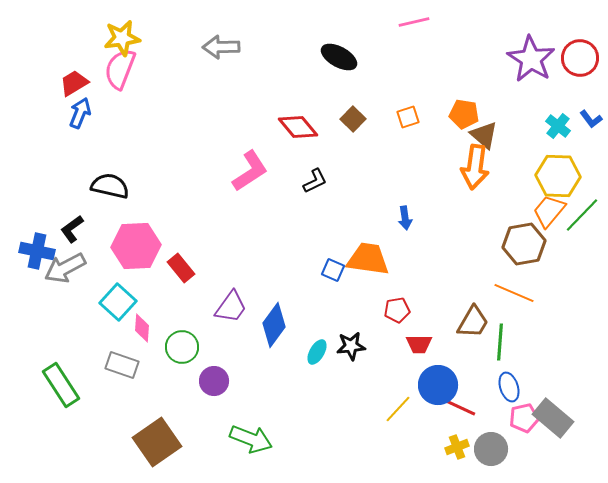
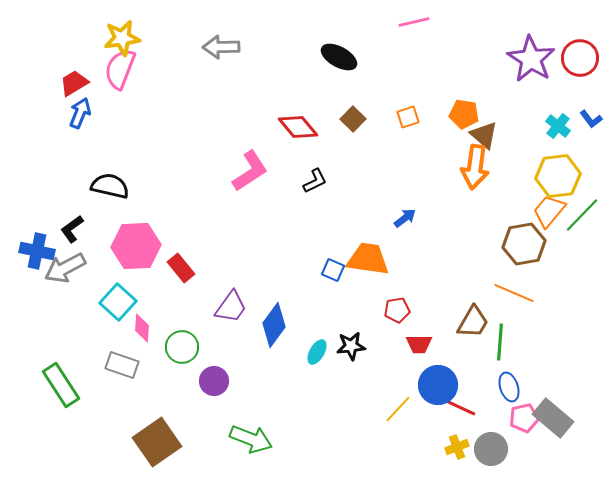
yellow hexagon at (558, 176): rotated 9 degrees counterclockwise
blue arrow at (405, 218): rotated 120 degrees counterclockwise
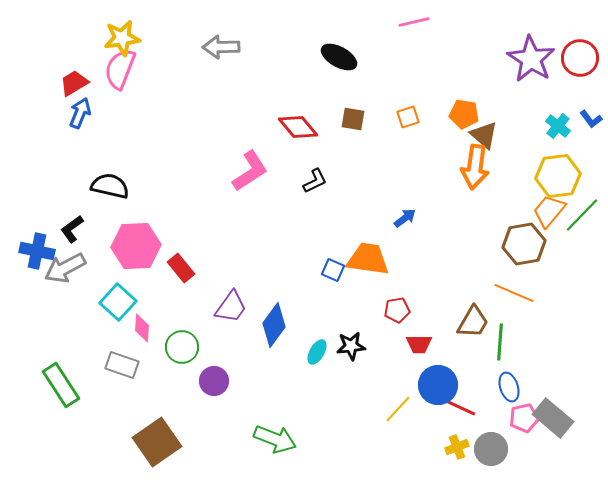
brown square at (353, 119): rotated 35 degrees counterclockwise
green arrow at (251, 439): moved 24 px right
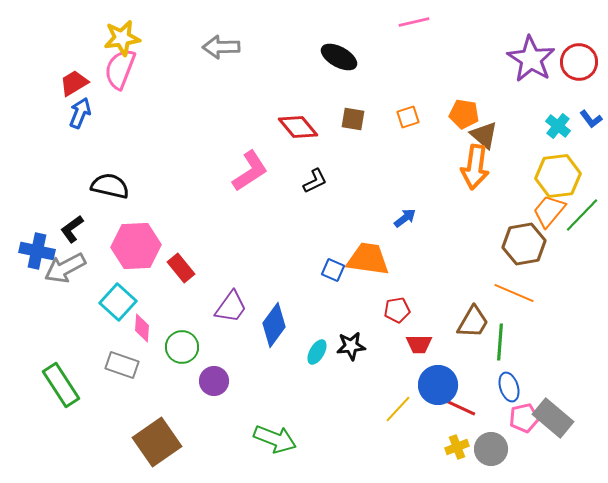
red circle at (580, 58): moved 1 px left, 4 px down
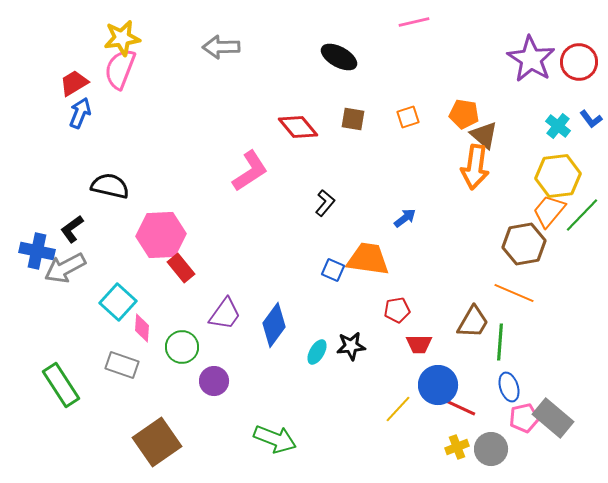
black L-shape at (315, 181): moved 10 px right, 22 px down; rotated 24 degrees counterclockwise
pink hexagon at (136, 246): moved 25 px right, 11 px up
purple trapezoid at (231, 307): moved 6 px left, 7 px down
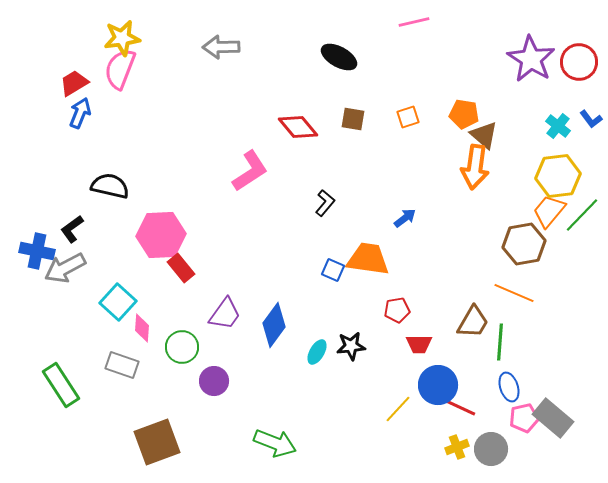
green arrow at (275, 439): moved 4 px down
brown square at (157, 442): rotated 15 degrees clockwise
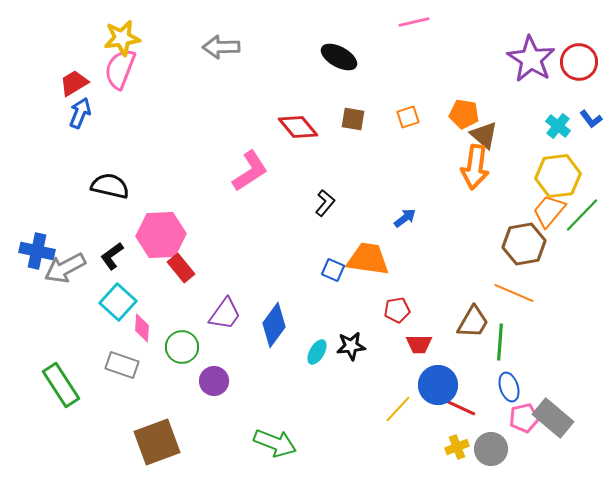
black L-shape at (72, 229): moved 40 px right, 27 px down
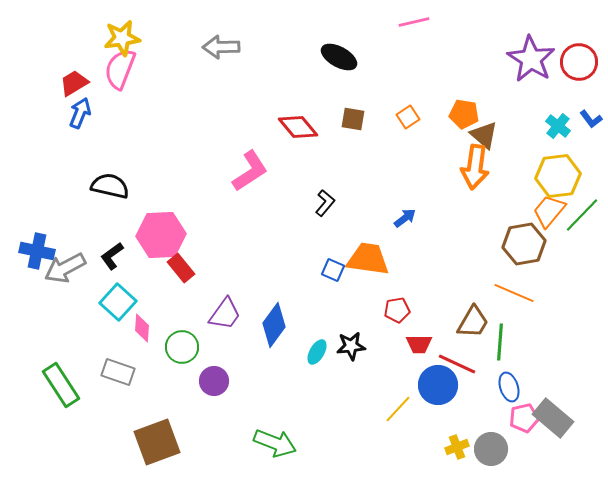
orange square at (408, 117): rotated 15 degrees counterclockwise
gray rectangle at (122, 365): moved 4 px left, 7 px down
red line at (457, 406): moved 42 px up
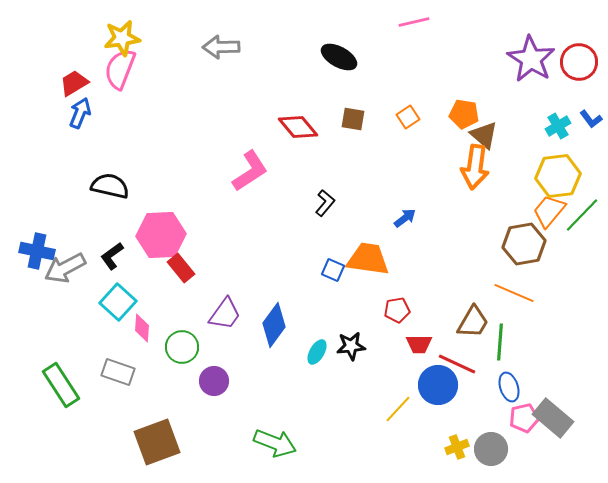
cyan cross at (558, 126): rotated 20 degrees clockwise
